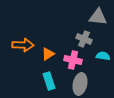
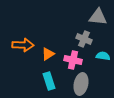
gray ellipse: moved 1 px right
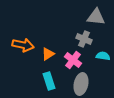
gray triangle: moved 2 px left
orange arrow: rotated 10 degrees clockwise
pink cross: rotated 24 degrees clockwise
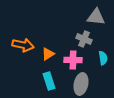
cyan semicircle: moved 2 px down; rotated 72 degrees clockwise
pink cross: rotated 36 degrees counterclockwise
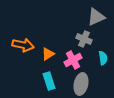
gray triangle: rotated 30 degrees counterclockwise
pink cross: rotated 30 degrees counterclockwise
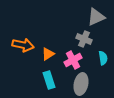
cyan rectangle: moved 1 px up
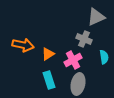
cyan semicircle: moved 1 px right, 1 px up
gray ellipse: moved 3 px left
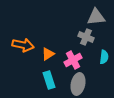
gray triangle: rotated 18 degrees clockwise
gray cross: moved 2 px right, 2 px up
cyan semicircle: rotated 16 degrees clockwise
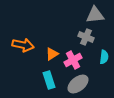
gray triangle: moved 1 px left, 2 px up
orange triangle: moved 4 px right
gray ellipse: rotated 40 degrees clockwise
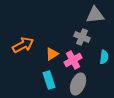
gray cross: moved 4 px left
orange arrow: rotated 40 degrees counterclockwise
gray ellipse: rotated 30 degrees counterclockwise
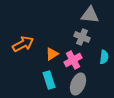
gray triangle: moved 5 px left; rotated 12 degrees clockwise
orange arrow: moved 1 px up
